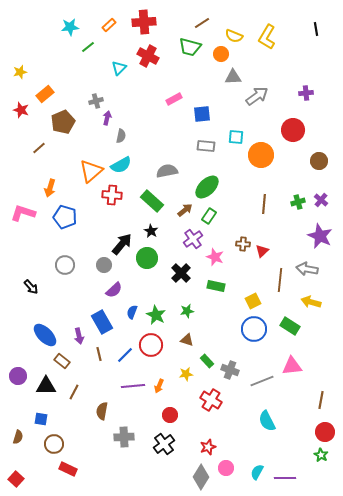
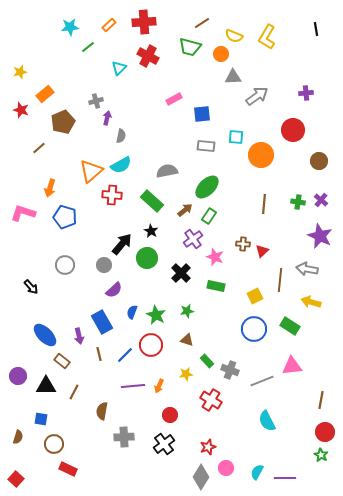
green cross at (298, 202): rotated 24 degrees clockwise
yellow square at (253, 301): moved 2 px right, 5 px up
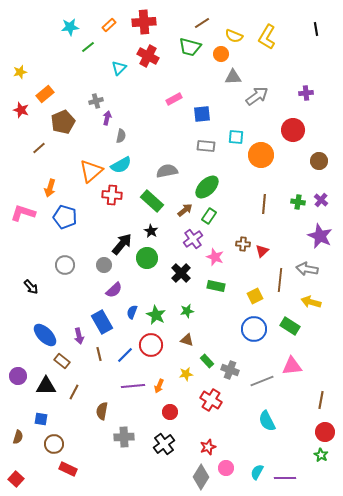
red circle at (170, 415): moved 3 px up
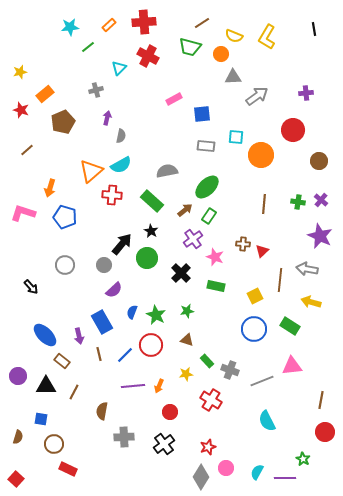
black line at (316, 29): moved 2 px left
gray cross at (96, 101): moved 11 px up
brown line at (39, 148): moved 12 px left, 2 px down
green star at (321, 455): moved 18 px left, 4 px down
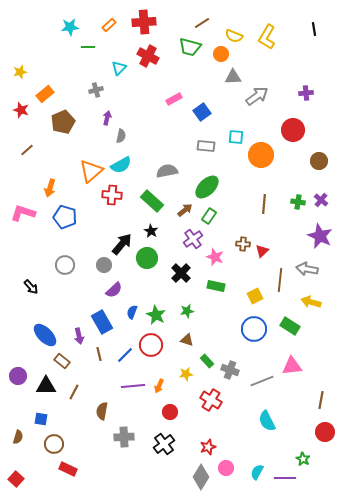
green line at (88, 47): rotated 40 degrees clockwise
blue square at (202, 114): moved 2 px up; rotated 30 degrees counterclockwise
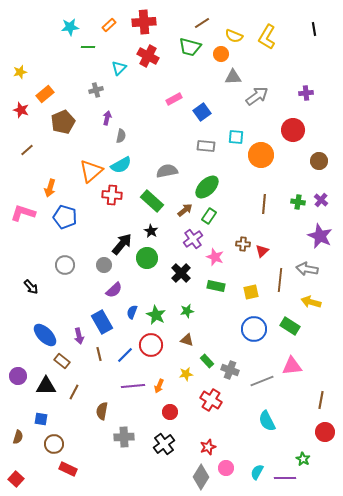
yellow square at (255, 296): moved 4 px left, 4 px up; rotated 14 degrees clockwise
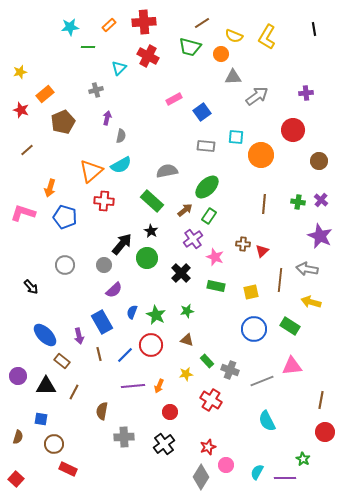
red cross at (112, 195): moved 8 px left, 6 px down
pink circle at (226, 468): moved 3 px up
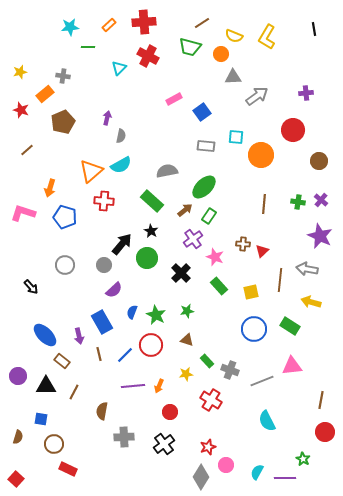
gray cross at (96, 90): moved 33 px left, 14 px up; rotated 24 degrees clockwise
green ellipse at (207, 187): moved 3 px left
green rectangle at (216, 286): moved 3 px right; rotated 36 degrees clockwise
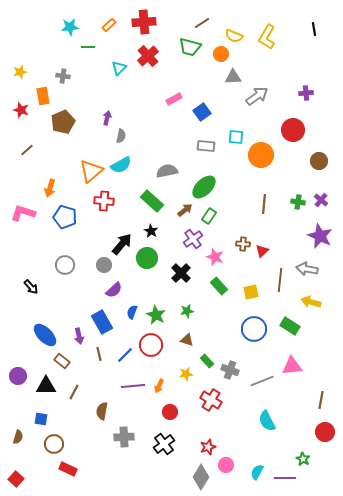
red cross at (148, 56): rotated 20 degrees clockwise
orange rectangle at (45, 94): moved 2 px left, 2 px down; rotated 60 degrees counterclockwise
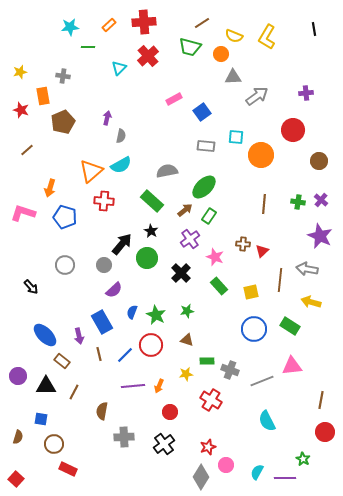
purple cross at (193, 239): moved 3 px left
green rectangle at (207, 361): rotated 48 degrees counterclockwise
